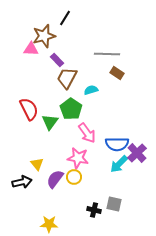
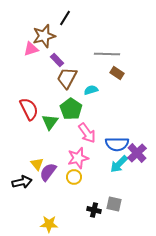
pink triangle: rotated 21 degrees counterclockwise
pink star: rotated 25 degrees counterclockwise
purple semicircle: moved 7 px left, 7 px up
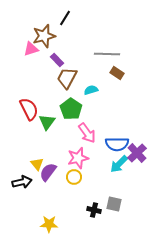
green triangle: moved 3 px left
